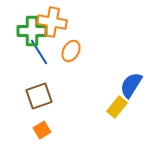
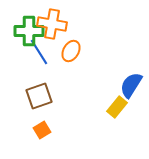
orange cross: moved 2 px down
green cross: moved 3 px left
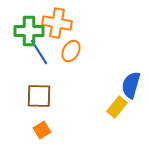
orange cross: moved 5 px right, 1 px up
blue semicircle: rotated 16 degrees counterclockwise
brown square: rotated 20 degrees clockwise
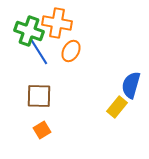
green cross: rotated 20 degrees clockwise
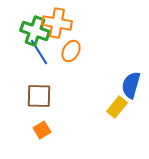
green cross: moved 6 px right
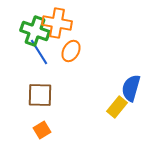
blue semicircle: moved 3 px down
brown square: moved 1 px right, 1 px up
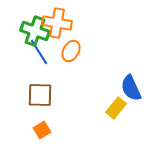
blue semicircle: rotated 40 degrees counterclockwise
yellow rectangle: moved 1 px left, 1 px down
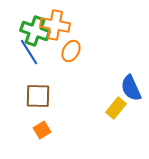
orange cross: moved 2 px left, 2 px down
blue line: moved 10 px left
brown square: moved 2 px left, 1 px down
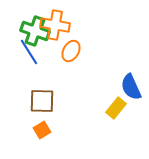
blue semicircle: moved 1 px up
brown square: moved 4 px right, 5 px down
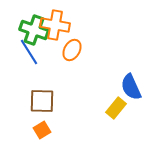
green cross: moved 1 px left, 1 px up
orange ellipse: moved 1 px right, 1 px up
